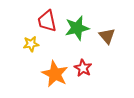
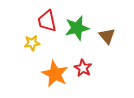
yellow star: moved 1 px right, 1 px up
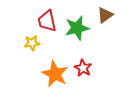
brown triangle: moved 2 px left, 21 px up; rotated 36 degrees clockwise
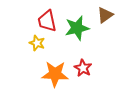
yellow star: moved 5 px right; rotated 28 degrees clockwise
orange star: rotated 24 degrees counterclockwise
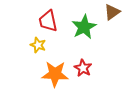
brown triangle: moved 7 px right, 3 px up
red trapezoid: moved 1 px right
green star: moved 7 px right, 1 px up; rotated 15 degrees counterclockwise
yellow star: moved 1 px right, 2 px down
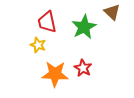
brown triangle: rotated 42 degrees counterclockwise
red trapezoid: moved 1 px left, 1 px down
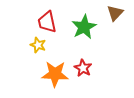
brown triangle: moved 3 px right, 1 px down; rotated 30 degrees clockwise
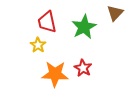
yellow star: rotated 14 degrees clockwise
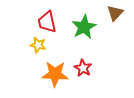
yellow star: rotated 21 degrees counterclockwise
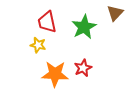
red star: rotated 18 degrees clockwise
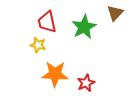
red star: moved 3 px right, 15 px down
